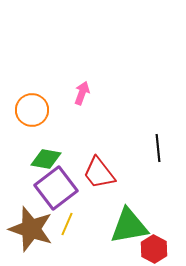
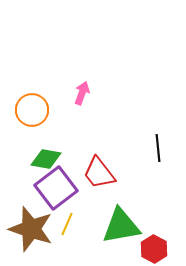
green triangle: moved 8 px left
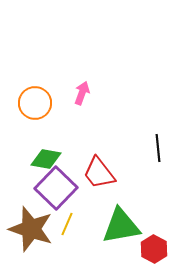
orange circle: moved 3 px right, 7 px up
purple square: rotated 9 degrees counterclockwise
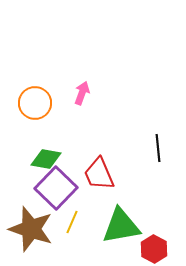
red trapezoid: moved 1 px down; rotated 15 degrees clockwise
yellow line: moved 5 px right, 2 px up
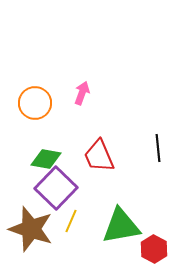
red trapezoid: moved 18 px up
yellow line: moved 1 px left, 1 px up
